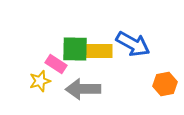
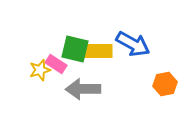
green square: rotated 12 degrees clockwise
yellow star: moved 11 px up
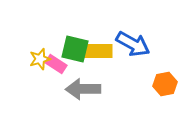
yellow star: moved 11 px up
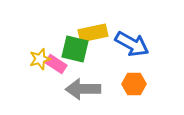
blue arrow: moved 1 px left
yellow rectangle: moved 5 px left, 18 px up; rotated 12 degrees counterclockwise
orange hexagon: moved 31 px left; rotated 10 degrees clockwise
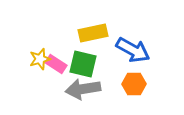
blue arrow: moved 1 px right, 6 px down
green square: moved 8 px right, 15 px down
gray arrow: rotated 8 degrees counterclockwise
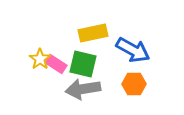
yellow star: rotated 20 degrees counterclockwise
